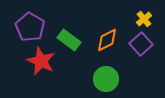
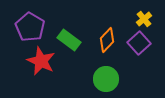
orange diamond: rotated 20 degrees counterclockwise
purple square: moved 2 px left, 1 px up
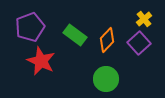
purple pentagon: rotated 20 degrees clockwise
green rectangle: moved 6 px right, 5 px up
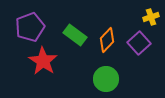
yellow cross: moved 7 px right, 2 px up; rotated 21 degrees clockwise
red star: moved 2 px right; rotated 8 degrees clockwise
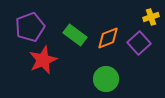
orange diamond: moved 1 px right, 2 px up; rotated 25 degrees clockwise
red star: moved 1 px up; rotated 16 degrees clockwise
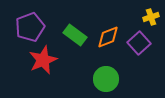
orange diamond: moved 1 px up
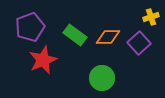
orange diamond: rotated 20 degrees clockwise
green circle: moved 4 px left, 1 px up
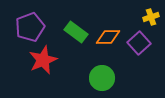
green rectangle: moved 1 px right, 3 px up
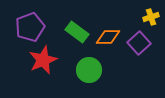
green rectangle: moved 1 px right
green circle: moved 13 px left, 8 px up
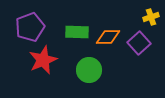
green rectangle: rotated 35 degrees counterclockwise
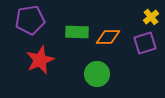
yellow cross: rotated 21 degrees counterclockwise
purple pentagon: moved 7 px up; rotated 12 degrees clockwise
purple square: moved 6 px right; rotated 25 degrees clockwise
red star: moved 3 px left
green circle: moved 8 px right, 4 px down
